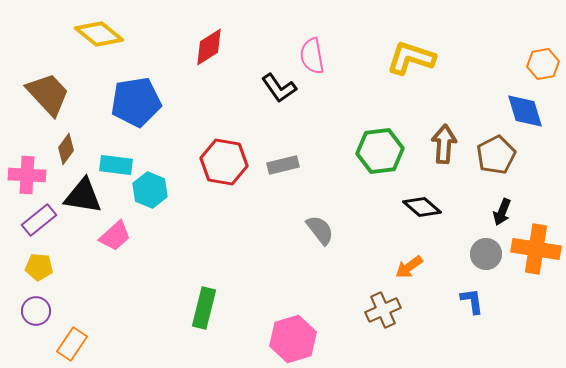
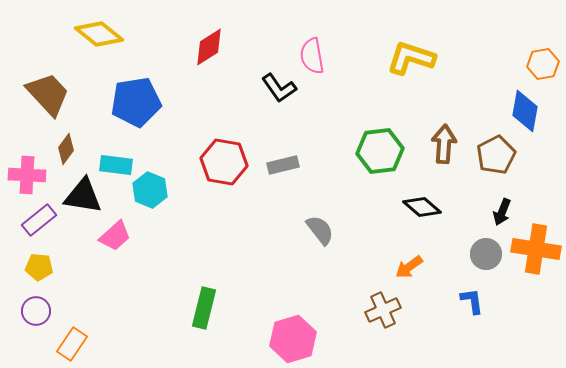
blue diamond: rotated 27 degrees clockwise
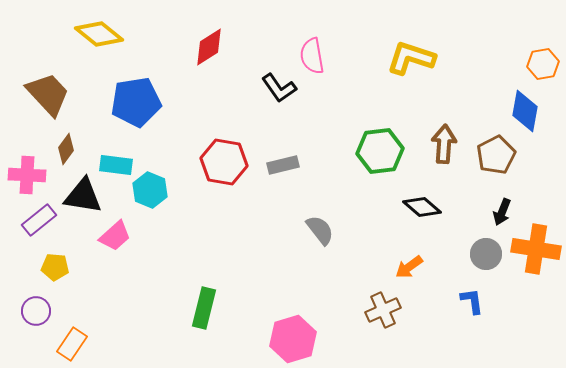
yellow pentagon: moved 16 px right
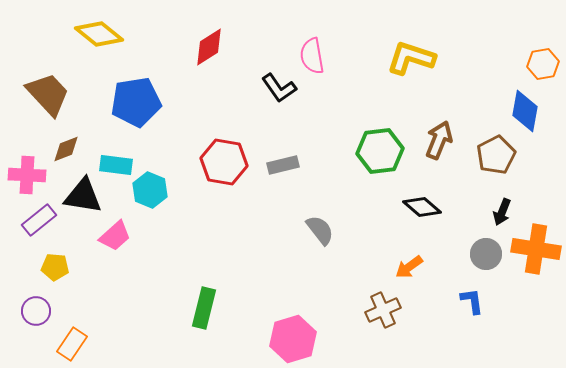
brown arrow: moved 5 px left, 4 px up; rotated 18 degrees clockwise
brown diamond: rotated 32 degrees clockwise
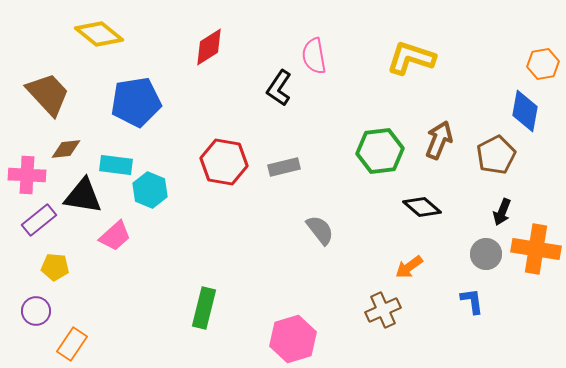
pink semicircle: moved 2 px right
black L-shape: rotated 69 degrees clockwise
brown diamond: rotated 16 degrees clockwise
gray rectangle: moved 1 px right, 2 px down
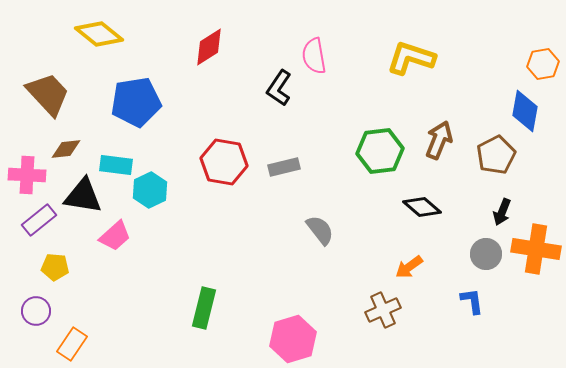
cyan hexagon: rotated 12 degrees clockwise
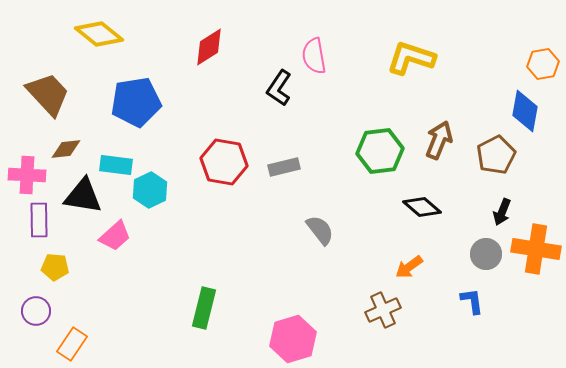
purple rectangle: rotated 52 degrees counterclockwise
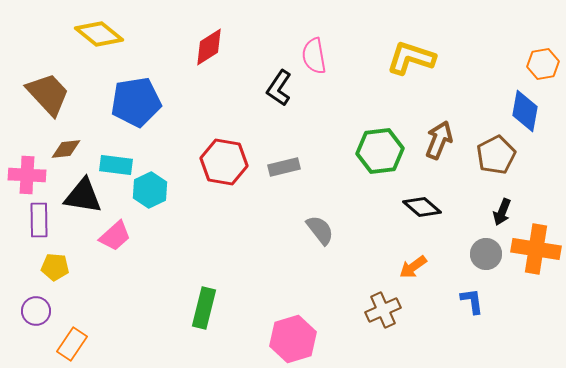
orange arrow: moved 4 px right
